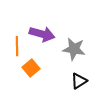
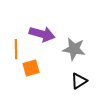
orange line: moved 1 px left, 3 px down
orange square: rotated 24 degrees clockwise
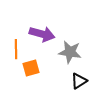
gray star: moved 4 px left, 3 px down
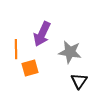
purple arrow: rotated 100 degrees clockwise
orange square: moved 1 px left
black triangle: rotated 24 degrees counterclockwise
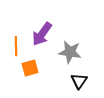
purple arrow: rotated 10 degrees clockwise
orange line: moved 3 px up
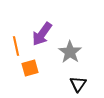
orange line: rotated 12 degrees counterclockwise
gray star: rotated 25 degrees clockwise
black triangle: moved 1 px left, 3 px down
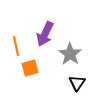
purple arrow: moved 3 px right; rotated 10 degrees counterclockwise
gray star: moved 2 px down
black triangle: moved 1 px left, 1 px up
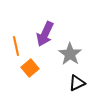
orange square: rotated 24 degrees counterclockwise
black triangle: rotated 30 degrees clockwise
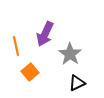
orange square: moved 4 px down
